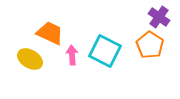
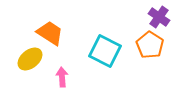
orange trapezoid: rotated 8 degrees clockwise
pink arrow: moved 10 px left, 22 px down
yellow ellipse: rotated 70 degrees counterclockwise
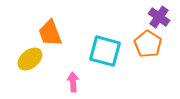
orange trapezoid: rotated 144 degrees counterclockwise
orange pentagon: moved 2 px left, 1 px up
cyan square: rotated 12 degrees counterclockwise
pink arrow: moved 11 px right, 5 px down
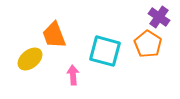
orange trapezoid: moved 4 px right, 2 px down
pink arrow: moved 7 px up
